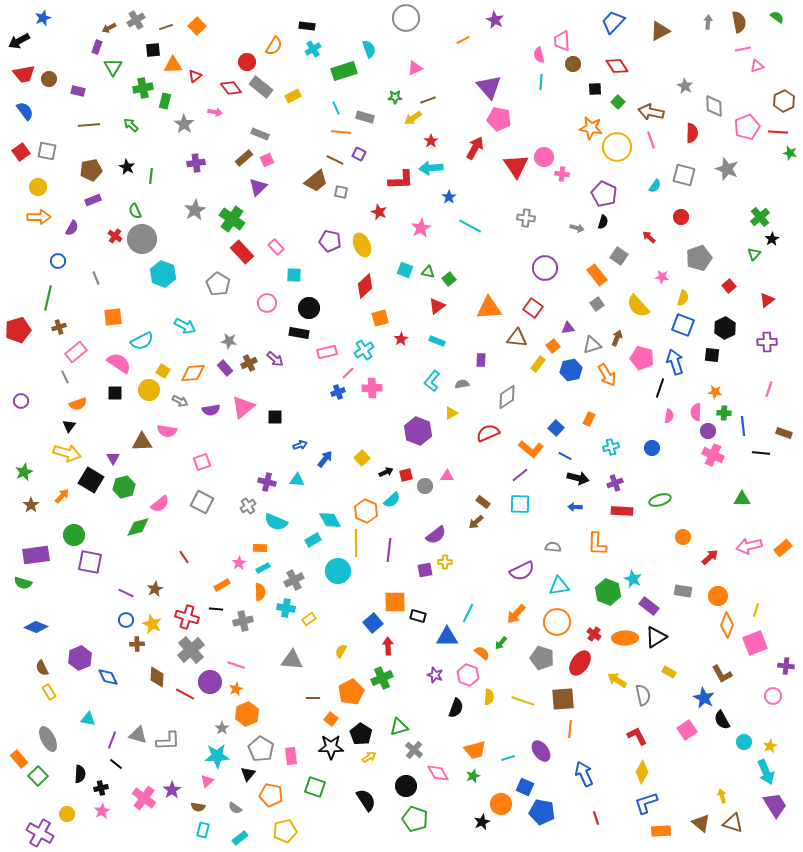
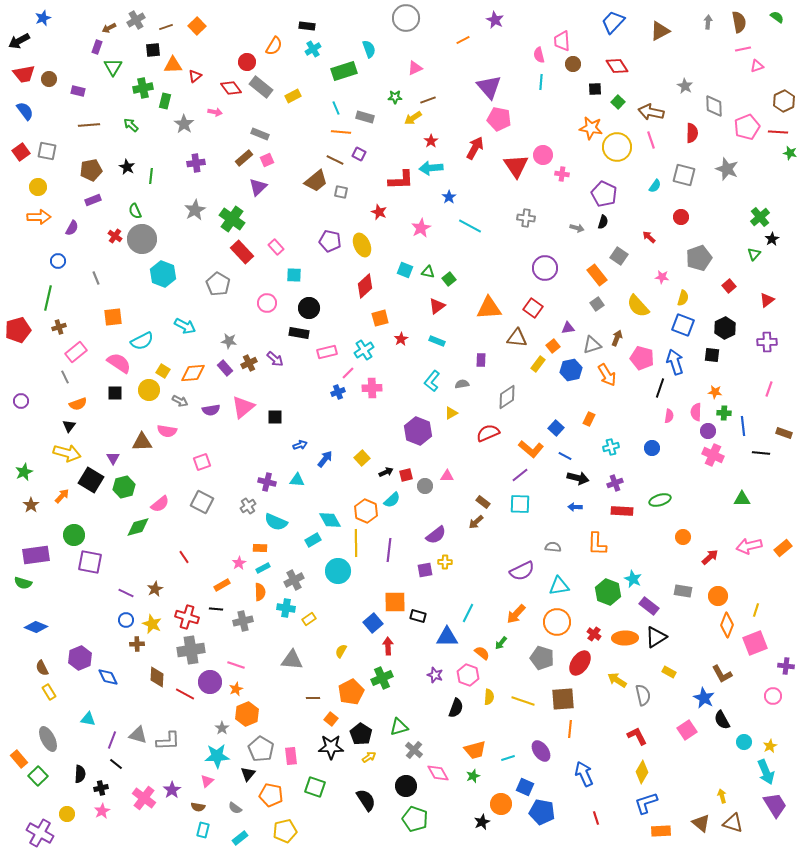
pink circle at (544, 157): moved 1 px left, 2 px up
gray cross at (191, 650): rotated 32 degrees clockwise
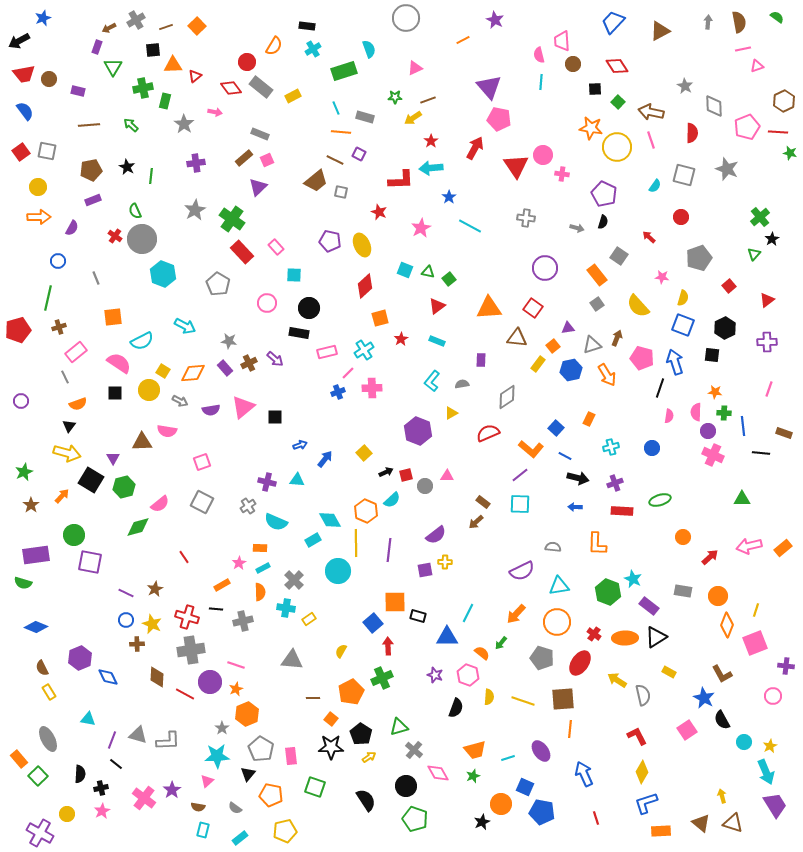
yellow square at (362, 458): moved 2 px right, 5 px up
gray cross at (294, 580): rotated 18 degrees counterclockwise
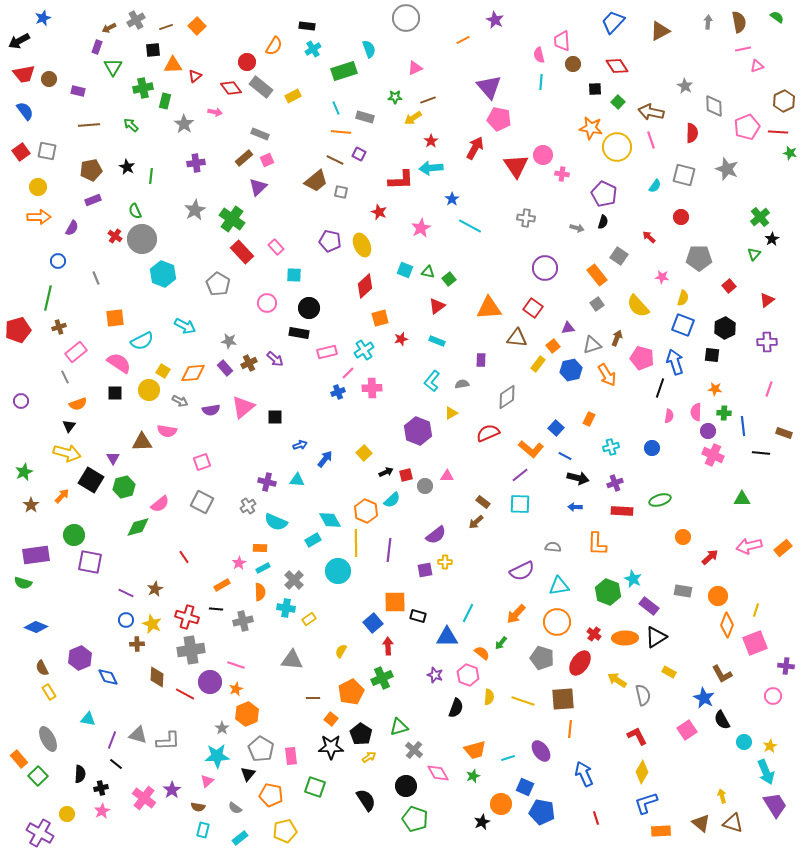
blue star at (449, 197): moved 3 px right, 2 px down
gray pentagon at (699, 258): rotated 20 degrees clockwise
orange square at (113, 317): moved 2 px right, 1 px down
red star at (401, 339): rotated 16 degrees clockwise
orange star at (715, 392): moved 3 px up
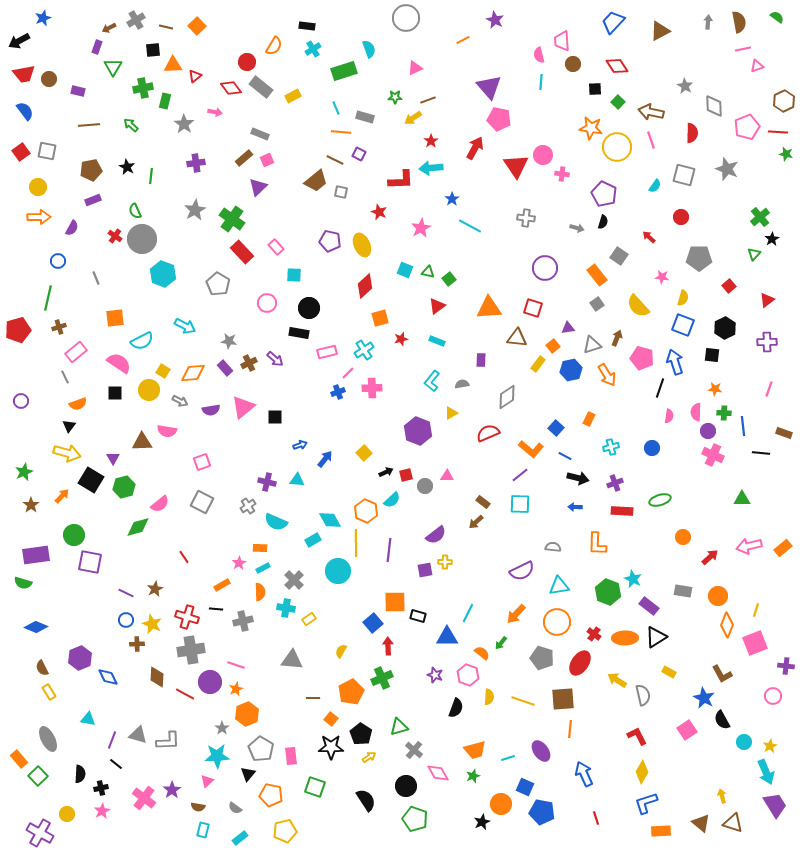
brown line at (166, 27): rotated 32 degrees clockwise
green star at (790, 153): moved 4 px left, 1 px down
red square at (533, 308): rotated 18 degrees counterclockwise
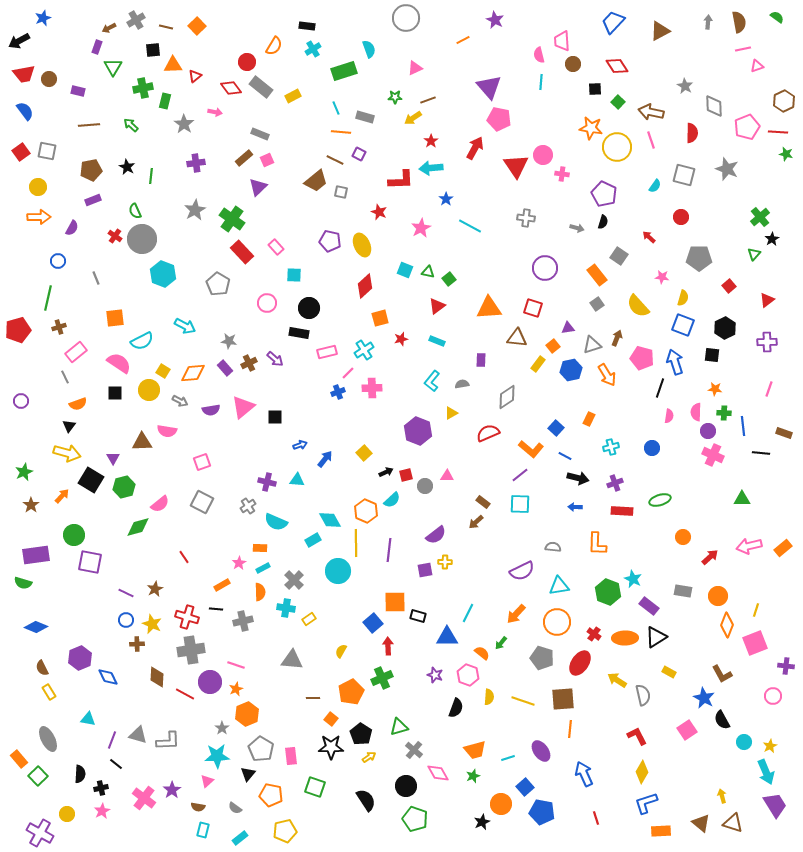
blue star at (452, 199): moved 6 px left
blue square at (525, 787): rotated 24 degrees clockwise
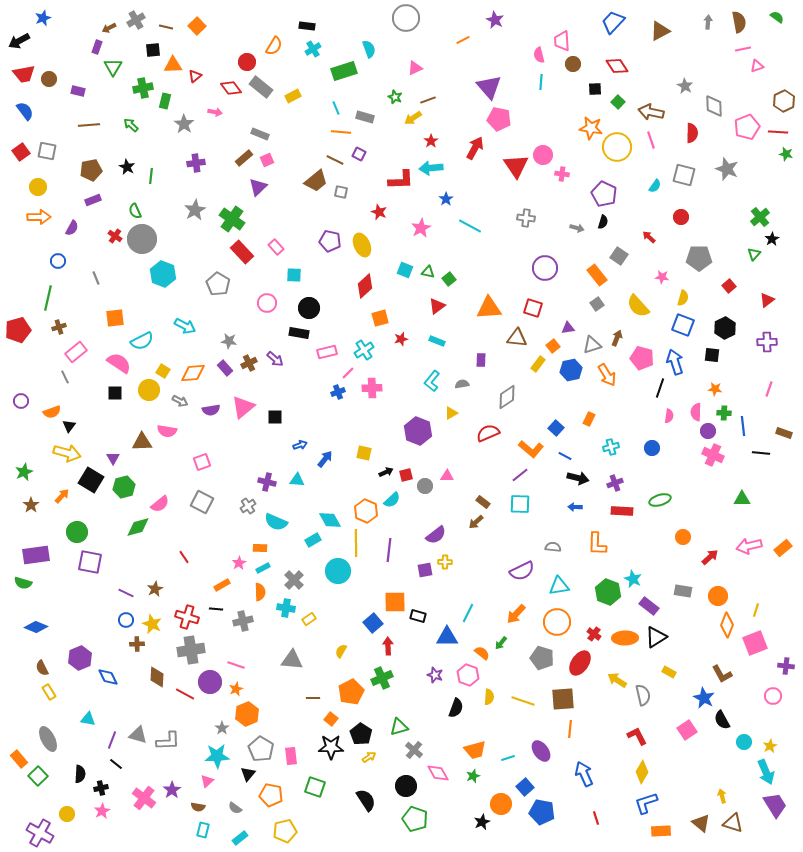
green star at (395, 97): rotated 24 degrees clockwise
orange semicircle at (78, 404): moved 26 px left, 8 px down
yellow square at (364, 453): rotated 35 degrees counterclockwise
green circle at (74, 535): moved 3 px right, 3 px up
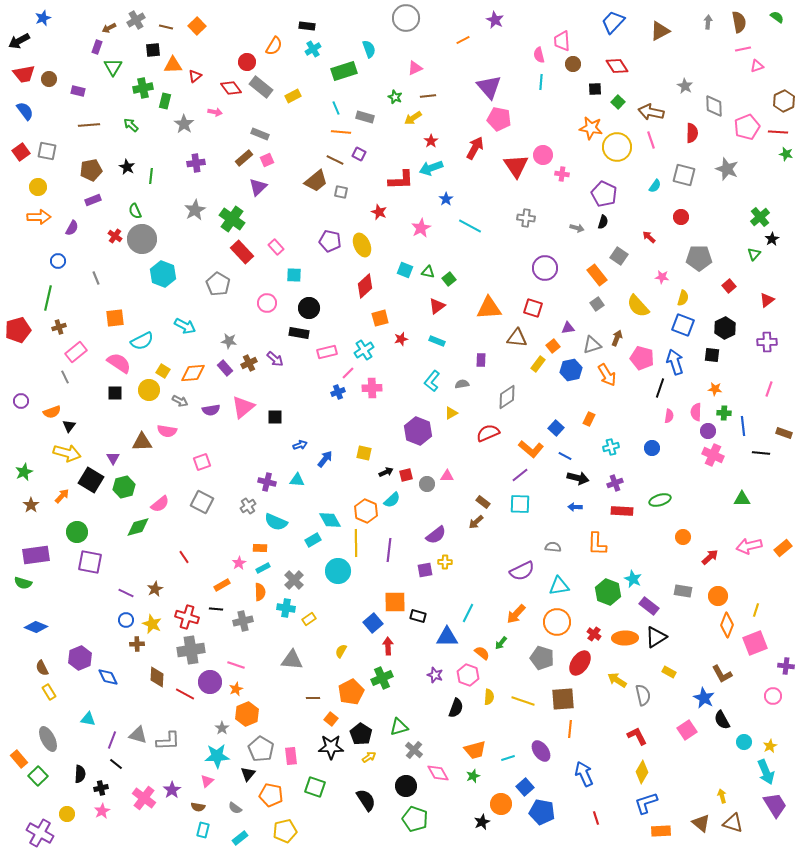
brown line at (428, 100): moved 4 px up; rotated 14 degrees clockwise
cyan arrow at (431, 168): rotated 15 degrees counterclockwise
gray circle at (425, 486): moved 2 px right, 2 px up
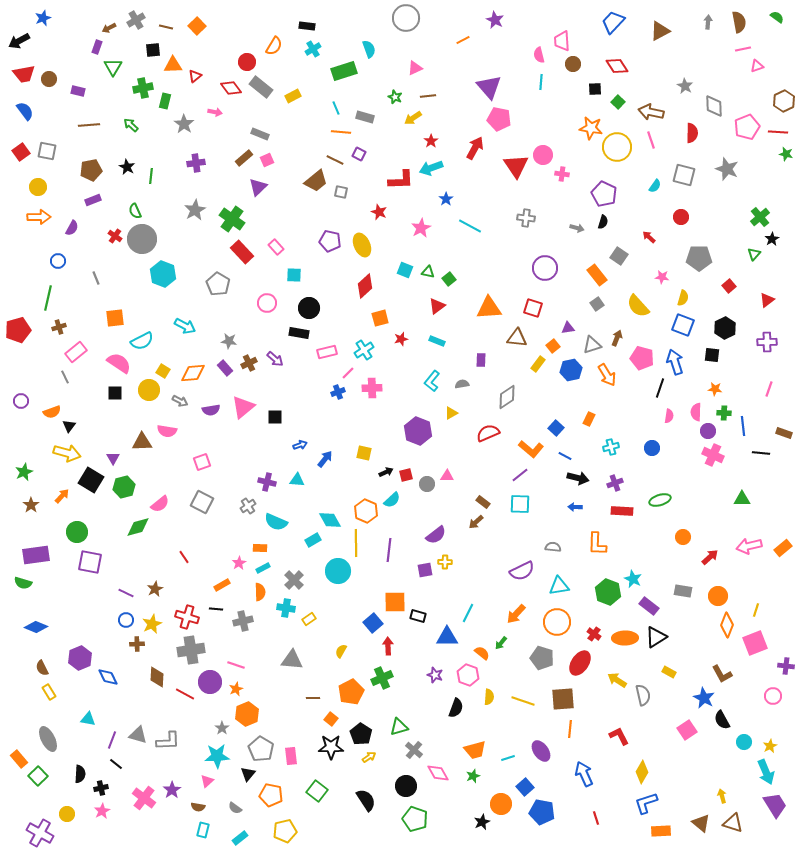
yellow star at (152, 624): rotated 24 degrees clockwise
red L-shape at (637, 736): moved 18 px left
green square at (315, 787): moved 2 px right, 4 px down; rotated 20 degrees clockwise
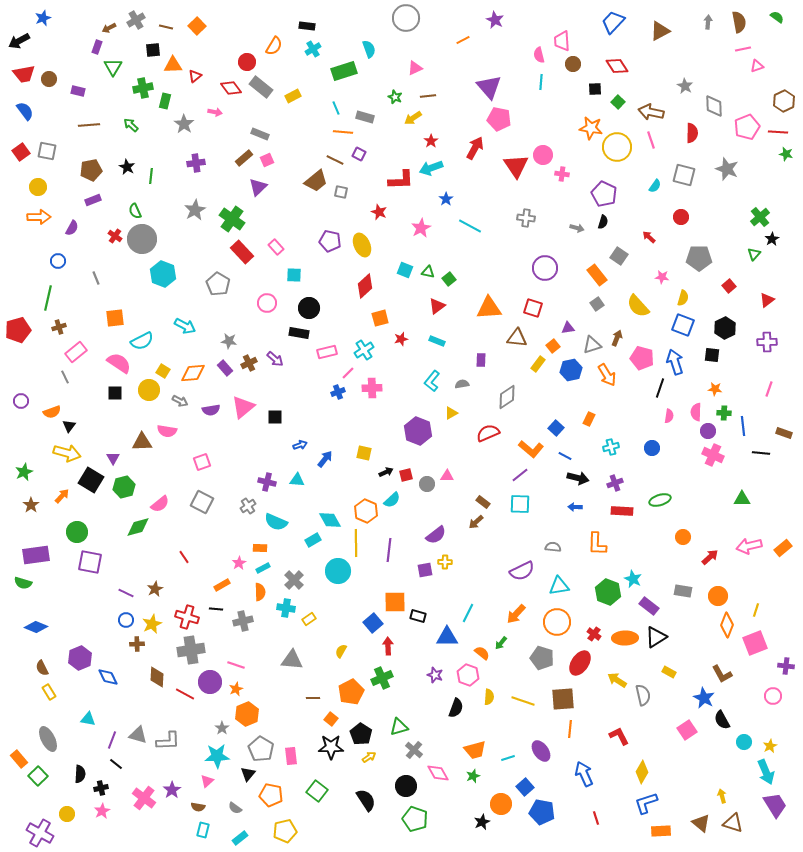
orange line at (341, 132): moved 2 px right
